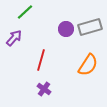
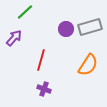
purple cross: rotated 16 degrees counterclockwise
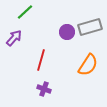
purple circle: moved 1 px right, 3 px down
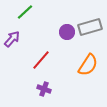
purple arrow: moved 2 px left, 1 px down
red line: rotated 25 degrees clockwise
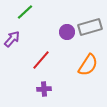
purple cross: rotated 24 degrees counterclockwise
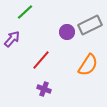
gray rectangle: moved 2 px up; rotated 10 degrees counterclockwise
purple cross: rotated 24 degrees clockwise
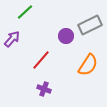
purple circle: moved 1 px left, 4 px down
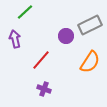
purple arrow: moved 3 px right; rotated 54 degrees counterclockwise
orange semicircle: moved 2 px right, 3 px up
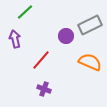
orange semicircle: rotated 100 degrees counterclockwise
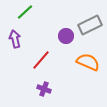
orange semicircle: moved 2 px left
